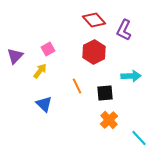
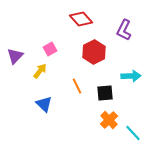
red diamond: moved 13 px left, 1 px up
pink square: moved 2 px right
cyan line: moved 6 px left, 5 px up
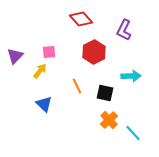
pink square: moved 1 px left, 3 px down; rotated 24 degrees clockwise
black square: rotated 18 degrees clockwise
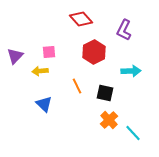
yellow arrow: rotated 133 degrees counterclockwise
cyan arrow: moved 5 px up
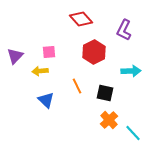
blue triangle: moved 2 px right, 4 px up
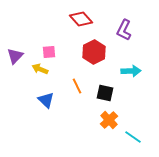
yellow arrow: moved 2 px up; rotated 28 degrees clockwise
cyan line: moved 4 px down; rotated 12 degrees counterclockwise
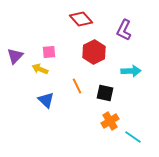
orange cross: moved 1 px right, 1 px down; rotated 12 degrees clockwise
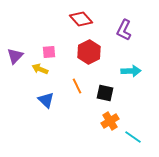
red hexagon: moved 5 px left
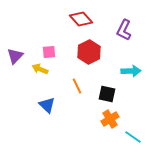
black square: moved 2 px right, 1 px down
blue triangle: moved 1 px right, 5 px down
orange cross: moved 2 px up
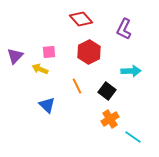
purple L-shape: moved 1 px up
black square: moved 3 px up; rotated 24 degrees clockwise
